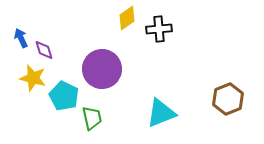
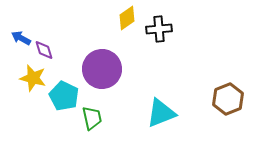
blue arrow: rotated 36 degrees counterclockwise
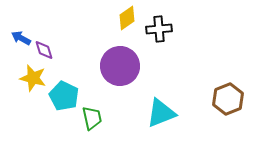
purple circle: moved 18 px right, 3 px up
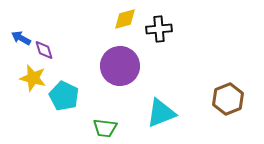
yellow diamond: moved 2 px left, 1 px down; rotated 20 degrees clockwise
green trapezoid: moved 13 px right, 10 px down; rotated 110 degrees clockwise
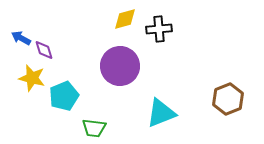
yellow star: moved 1 px left
cyan pentagon: rotated 24 degrees clockwise
green trapezoid: moved 11 px left
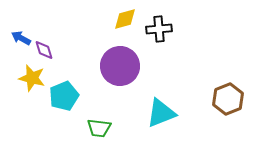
green trapezoid: moved 5 px right
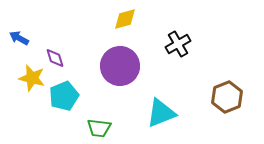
black cross: moved 19 px right, 15 px down; rotated 25 degrees counterclockwise
blue arrow: moved 2 px left
purple diamond: moved 11 px right, 8 px down
brown hexagon: moved 1 px left, 2 px up
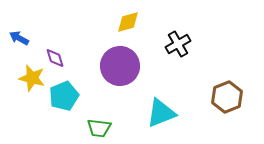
yellow diamond: moved 3 px right, 3 px down
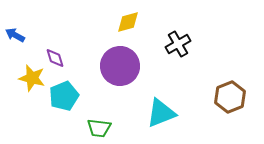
blue arrow: moved 4 px left, 3 px up
brown hexagon: moved 3 px right
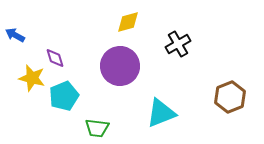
green trapezoid: moved 2 px left
